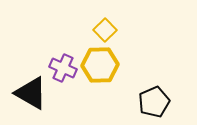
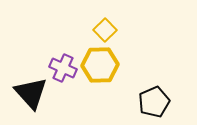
black triangle: rotated 18 degrees clockwise
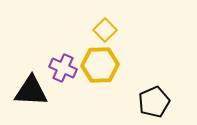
black triangle: moved 2 px up; rotated 45 degrees counterclockwise
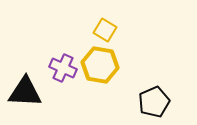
yellow square: rotated 15 degrees counterclockwise
yellow hexagon: rotated 12 degrees clockwise
black triangle: moved 6 px left, 1 px down
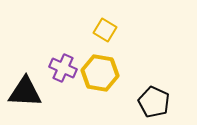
yellow hexagon: moved 8 px down
black pentagon: rotated 24 degrees counterclockwise
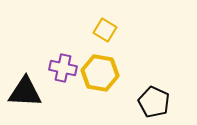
purple cross: rotated 12 degrees counterclockwise
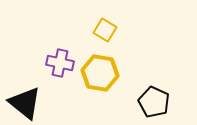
purple cross: moved 3 px left, 5 px up
black triangle: moved 11 px down; rotated 36 degrees clockwise
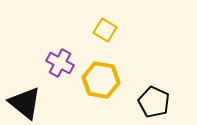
purple cross: rotated 16 degrees clockwise
yellow hexagon: moved 1 px right, 7 px down
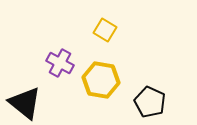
black pentagon: moved 4 px left
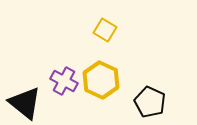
purple cross: moved 4 px right, 18 px down
yellow hexagon: rotated 15 degrees clockwise
